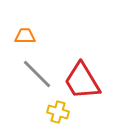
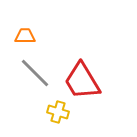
gray line: moved 2 px left, 1 px up
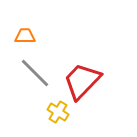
red trapezoid: rotated 75 degrees clockwise
yellow cross: rotated 15 degrees clockwise
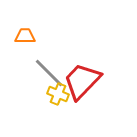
gray line: moved 14 px right
yellow cross: moved 18 px up; rotated 10 degrees counterclockwise
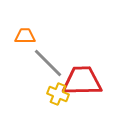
gray line: moved 1 px left, 10 px up
red trapezoid: rotated 45 degrees clockwise
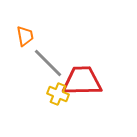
orange trapezoid: rotated 80 degrees clockwise
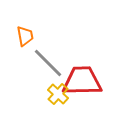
yellow cross: rotated 20 degrees clockwise
